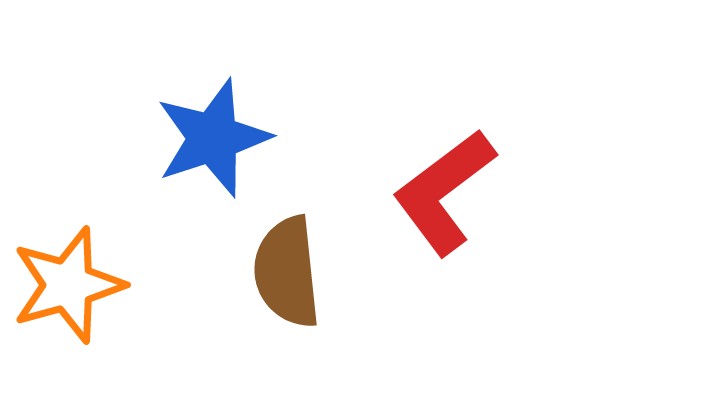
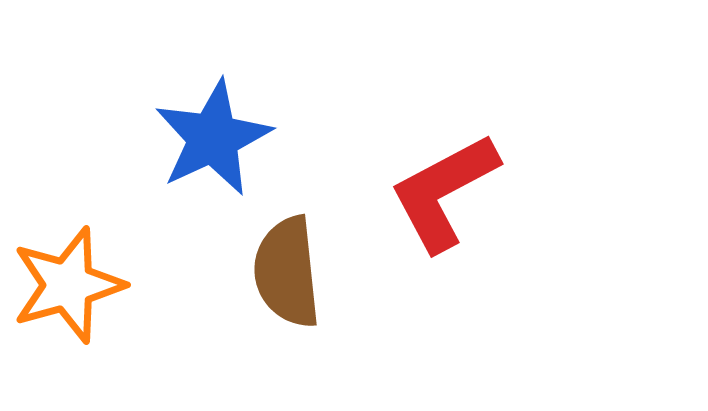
blue star: rotated 7 degrees counterclockwise
red L-shape: rotated 9 degrees clockwise
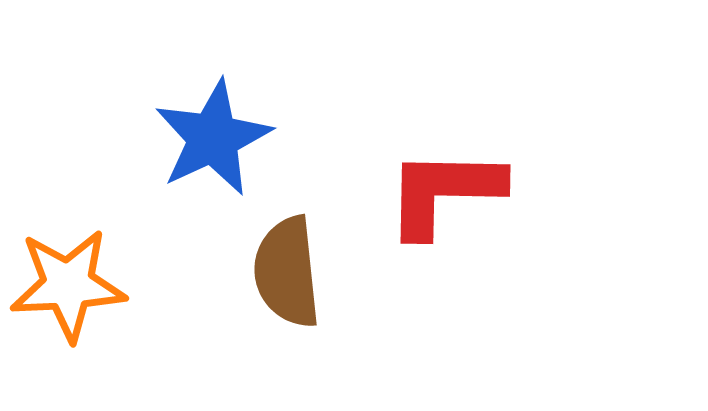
red L-shape: rotated 29 degrees clockwise
orange star: rotated 13 degrees clockwise
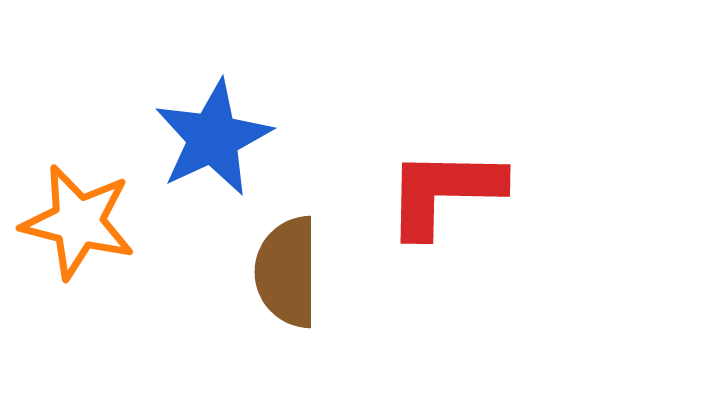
brown semicircle: rotated 6 degrees clockwise
orange star: moved 10 px right, 63 px up; rotated 17 degrees clockwise
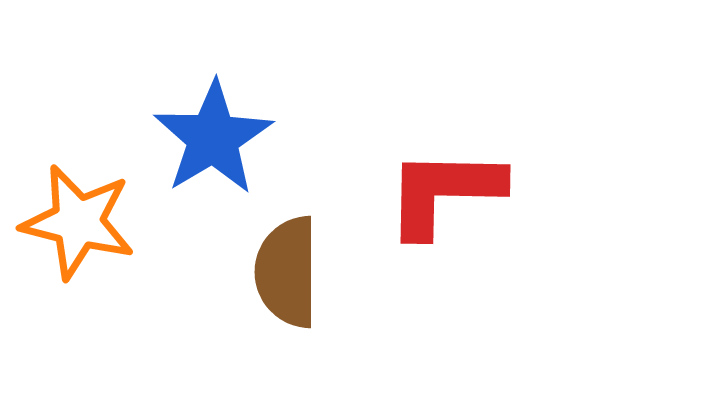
blue star: rotated 6 degrees counterclockwise
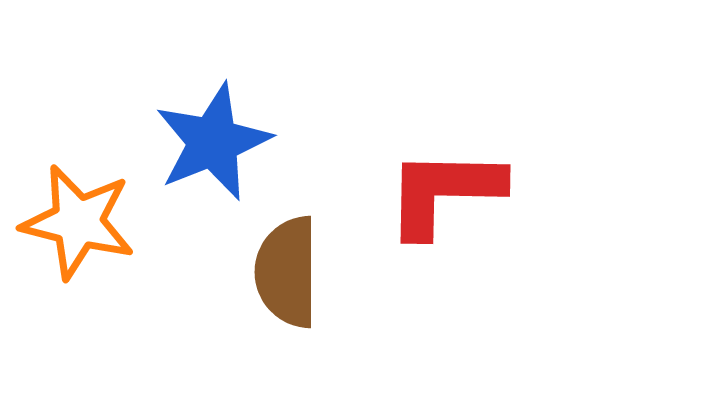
blue star: moved 4 px down; rotated 9 degrees clockwise
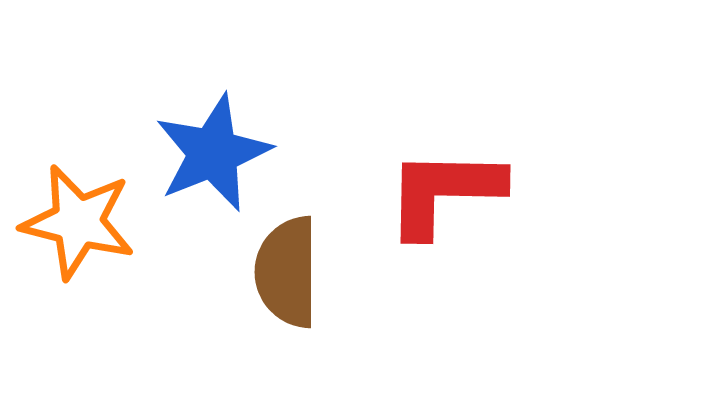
blue star: moved 11 px down
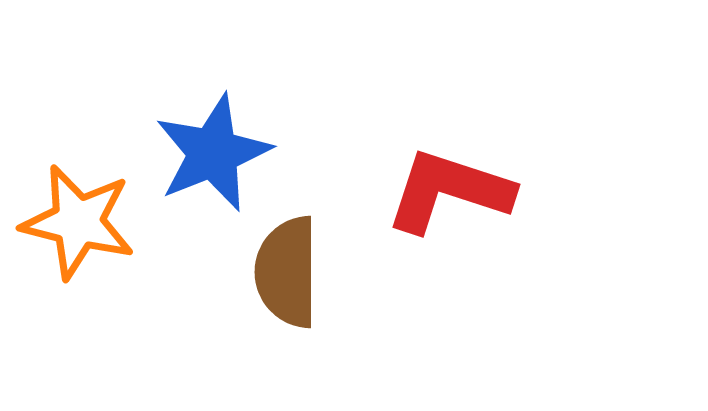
red L-shape: moved 5 px right, 1 px up; rotated 17 degrees clockwise
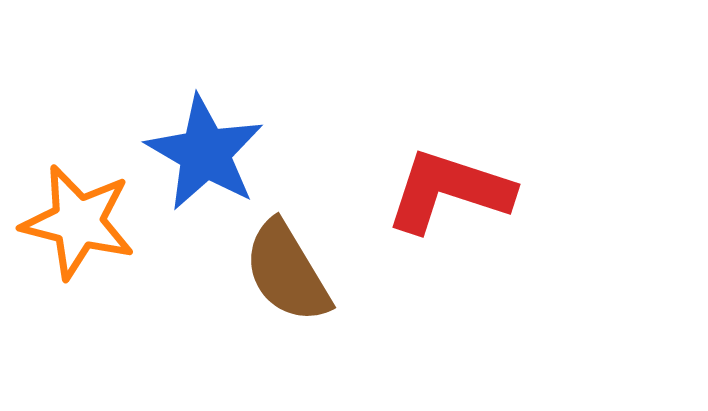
blue star: moved 8 px left; rotated 20 degrees counterclockwise
brown semicircle: rotated 31 degrees counterclockwise
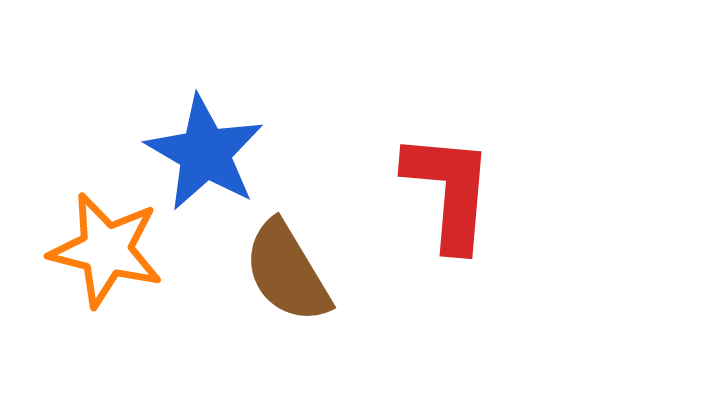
red L-shape: rotated 77 degrees clockwise
orange star: moved 28 px right, 28 px down
